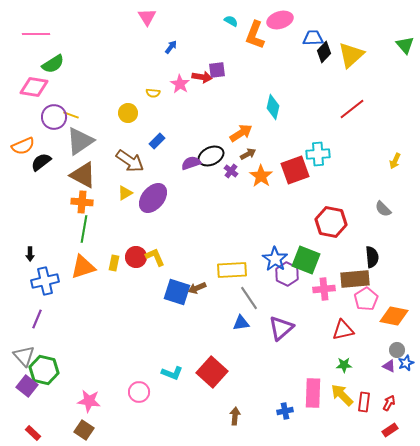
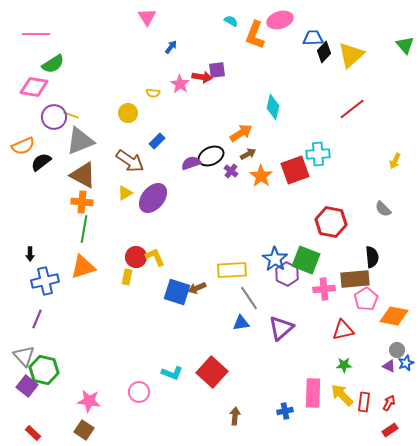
gray triangle at (80, 141): rotated 12 degrees clockwise
yellow rectangle at (114, 263): moved 13 px right, 14 px down
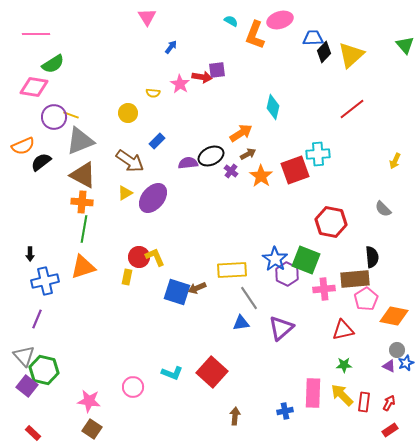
purple semicircle at (191, 163): moved 3 px left; rotated 12 degrees clockwise
red circle at (136, 257): moved 3 px right
pink circle at (139, 392): moved 6 px left, 5 px up
brown square at (84, 430): moved 8 px right, 1 px up
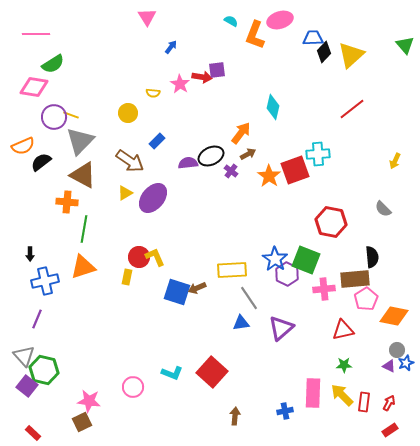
orange arrow at (241, 133): rotated 20 degrees counterclockwise
gray triangle at (80, 141): rotated 24 degrees counterclockwise
orange star at (261, 176): moved 8 px right
orange cross at (82, 202): moved 15 px left
brown square at (92, 429): moved 10 px left, 7 px up; rotated 30 degrees clockwise
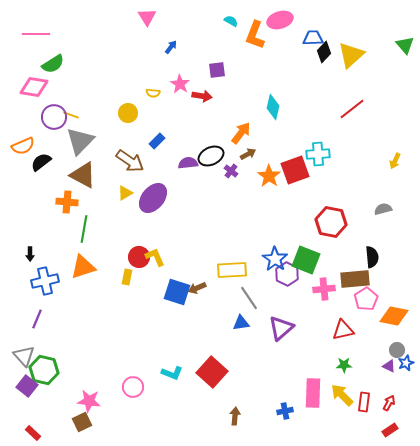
red arrow at (202, 77): moved 19 px down
gray semicircle at (383, 209): rotated 120 degrees clockwise
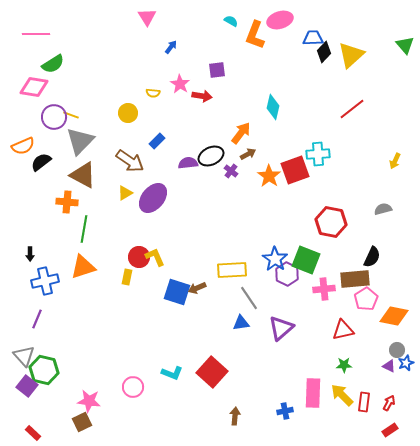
black semicircle at (372, 257): rotated 30 degrees clockwise
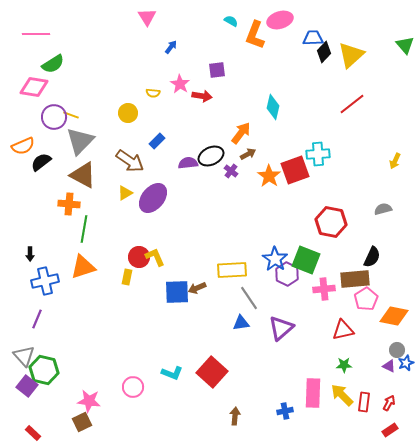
red line at (352, 109): moved 5 px up
orange cross at (67, 202): moved 2 px right, 2 px down
blue square at (177, 292): rotated 20 degrees counterclockwise
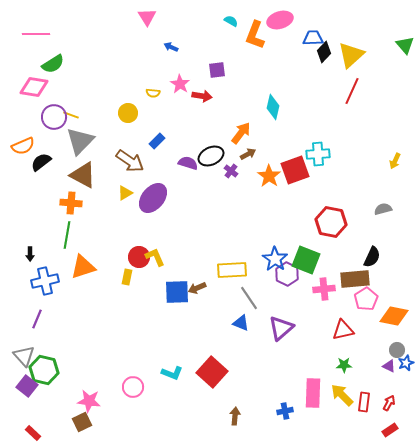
blue arrow at (171, 47): rotated 104 degrees counterclockwise
red line at (352, 104): moved 13 px up; rotated 28 degrees counterclockwise
purple semicircle at (188, 163): rotated 24 degrees clockwise
orange cross at (69, 204): moved 2 px right, 1 px up
green line at (84, 229): moved 17 px left, 6 px down
blue triangle at (241, 323): rotated 30 degrees clockwise
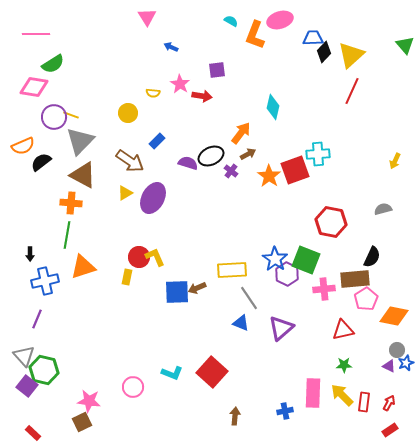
purple ellipse at (153, 198): rotated 12 degrees counterclockwise
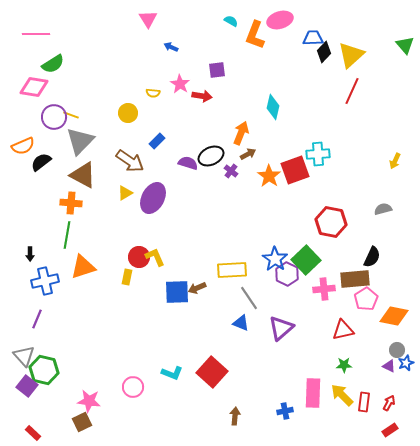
pink triangle at (147, 17): moved 1 px right, 2 px down
orange arrow at (241, 133): rotated 15 degrees counterclockwise
green square at (306, 260): rotated 24 degrees clockwise
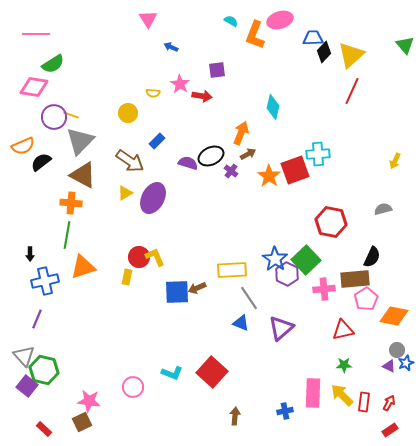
red rectangle at (33, 433): moved 11 px right, 4 px up
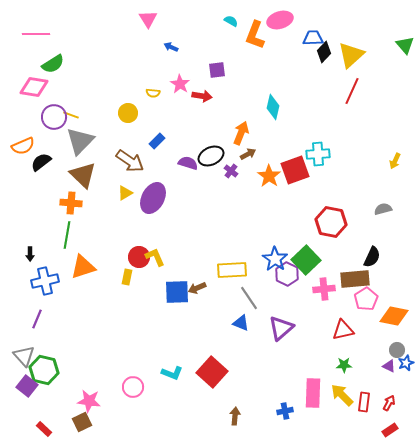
brown triangle at (83, 175): rotated 16 degrees clockwise
